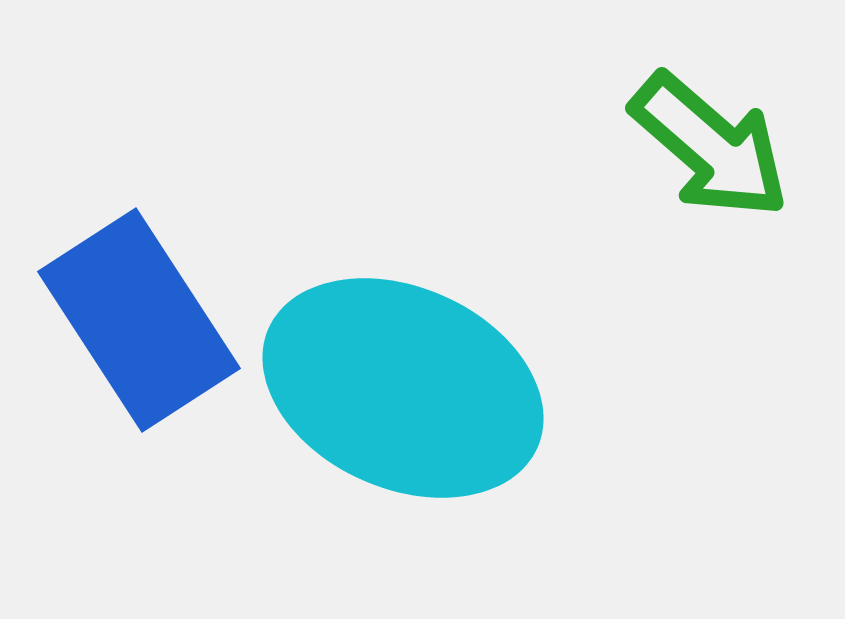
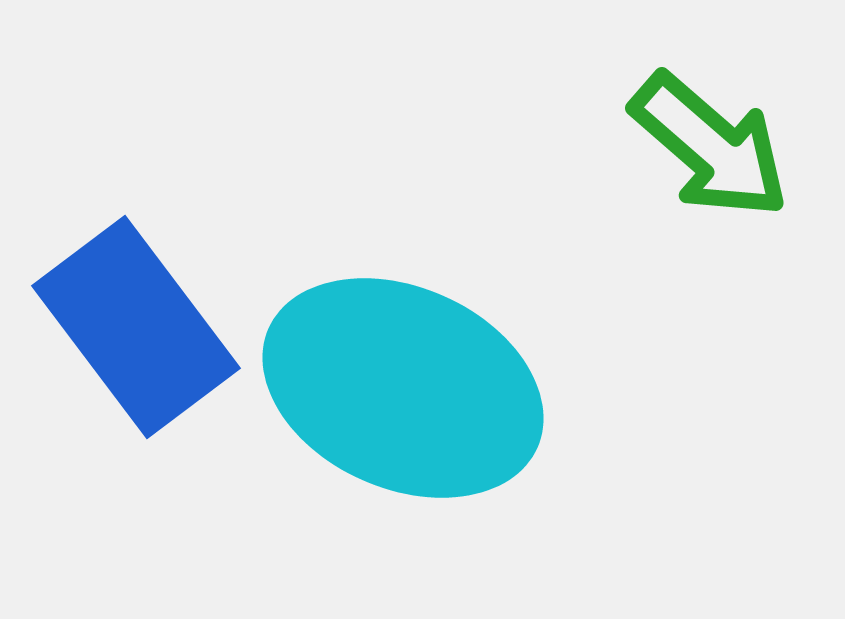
blue rectangle: moved 3 px left, 7 px down; rotated 4 degrees counterclockwise
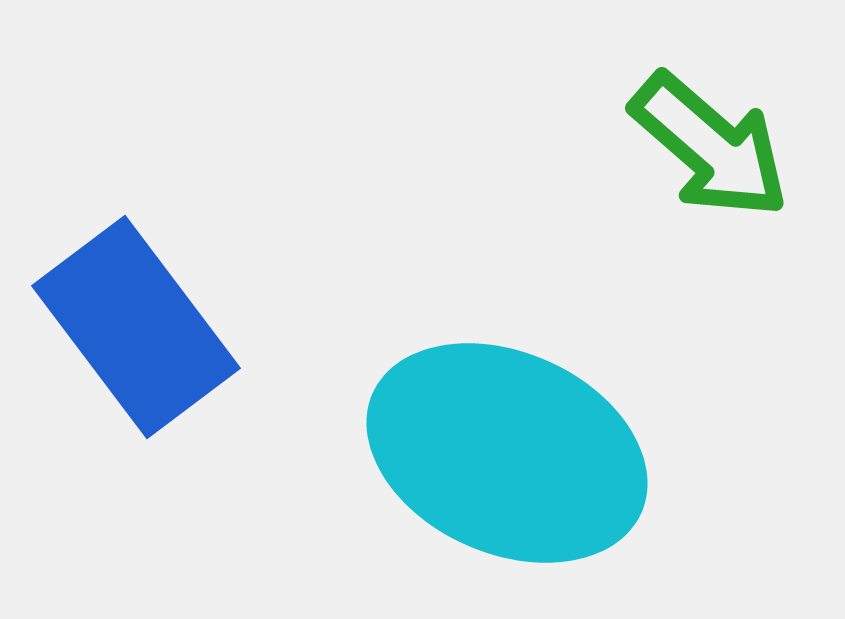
cyan ellipse: moved 104 px right, 65 px down
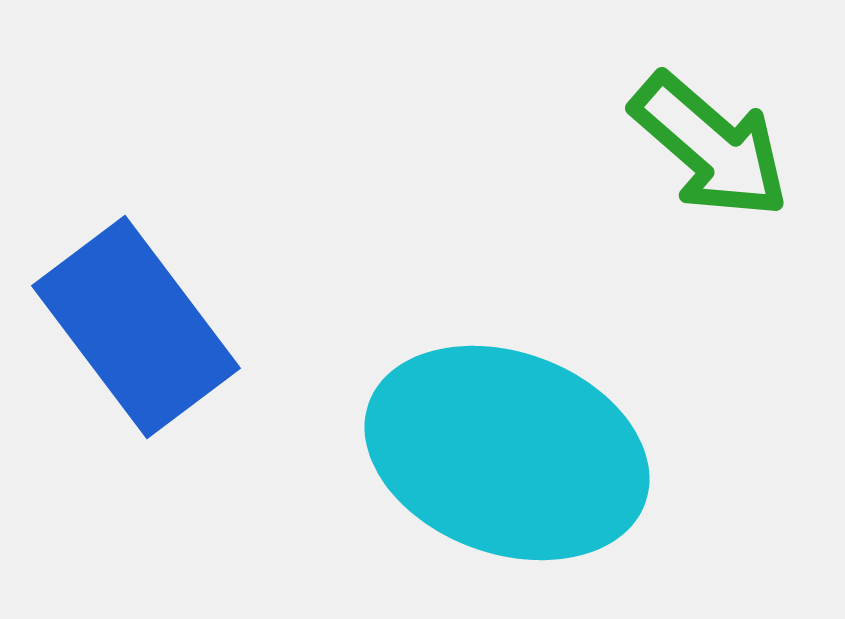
cyan ellipse: rotated 4 degrees counterclockwise
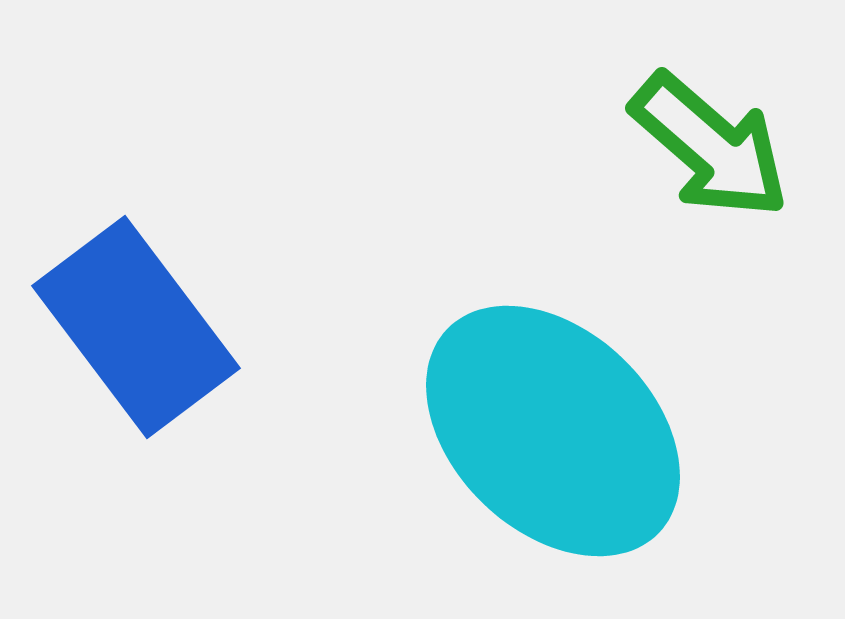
cyan ellipse: moved 46 px right, 22 px up; rotated 24 degrees clockwise
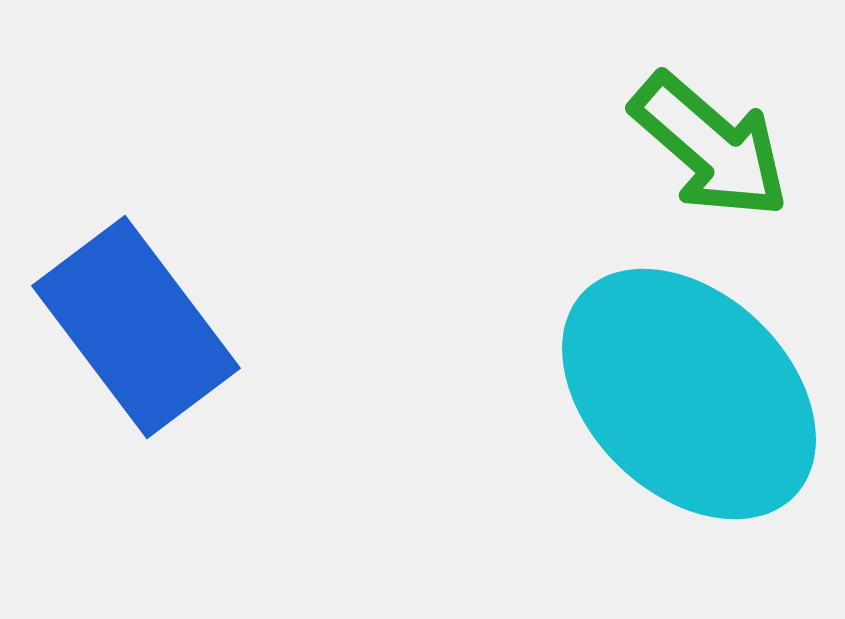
cyan ellipse: moved 136 px right, 37 px up
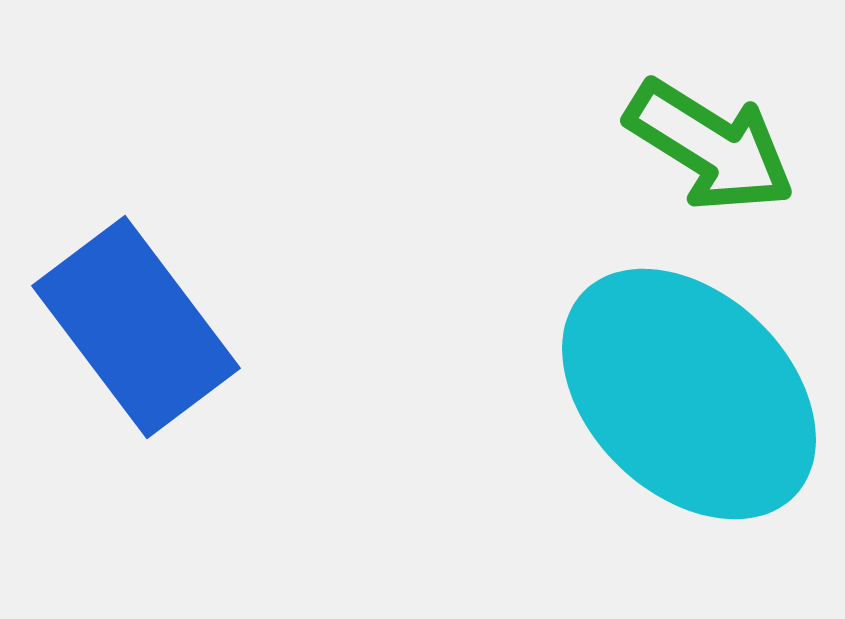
green arrow: rotated 9 degrees counterclockwise
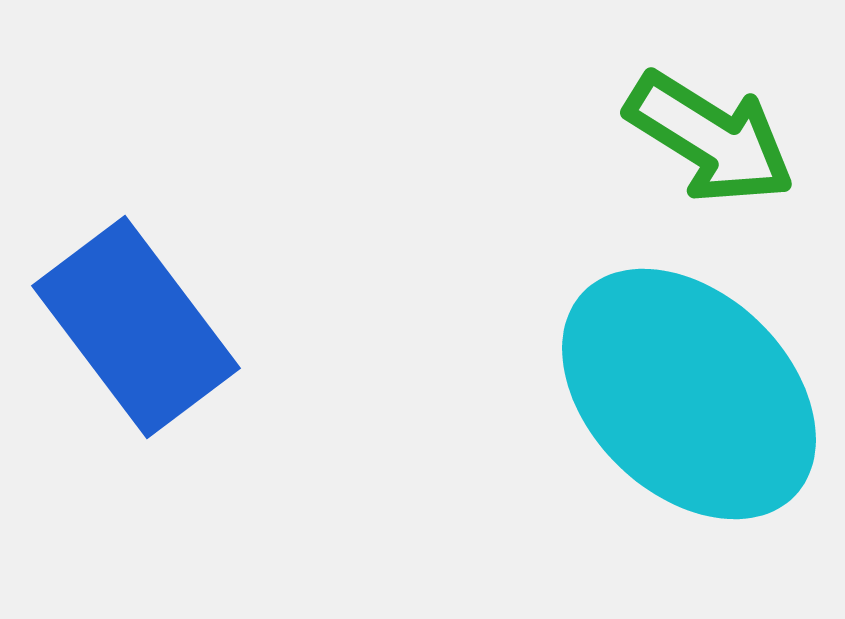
green arrow: moved 8 px up
